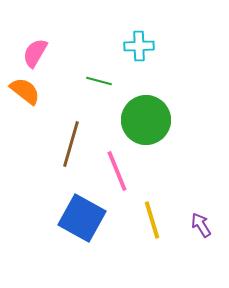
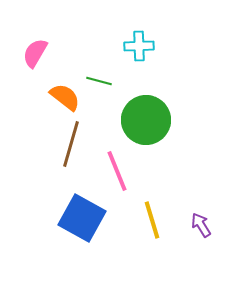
orange semicircle: moved 40 px right, 6 px down
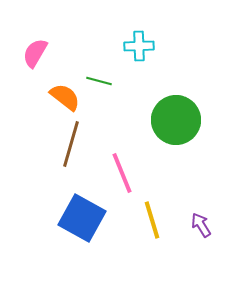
green circle: moved 30 px right
pink line: moved 5 px right, 2 px down
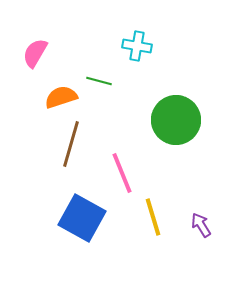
cyan cross: moved 2 px left; rotated 12 degrees clockwise
orange semicircle: moved 4 px left; rotated 56 degrees counterclockwise
yellow line: moved 1 px right, 3 px up
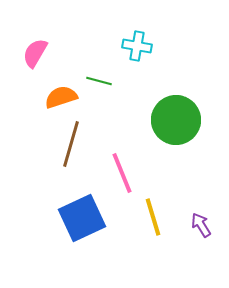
blue square: rotated 36 degrees clockwise
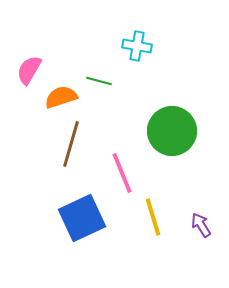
pink semicircle: moved 6 px left, 17 px down
green circle: moved 4 px left, 11 px down
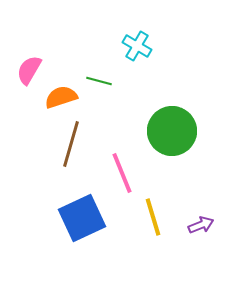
cyan cross: rotated 20 degrees clockwise
purple arrow: rotated 100 degrees clockwise
